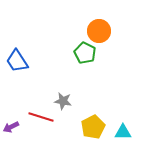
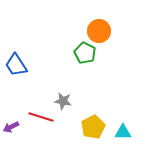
blue trapezoid: moved 1 px left, 4 px down
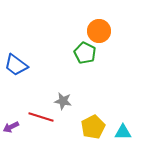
blue trapezoid: rotated 20 degrees counterclockwise
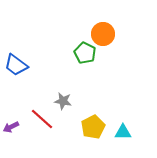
orange circle: moved 4 px right, 3 px down
red line: moved 1 px right, 2 px down; rotated 25 degrees clockwise
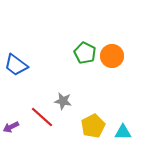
orange circle: moved 9 px right, 22 px down
red line: moved 2 px up
yellow pentagon: moved 1 px up
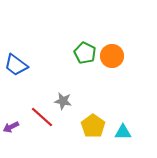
yellow pentagon: rotated 10 degrees counterclockwise
